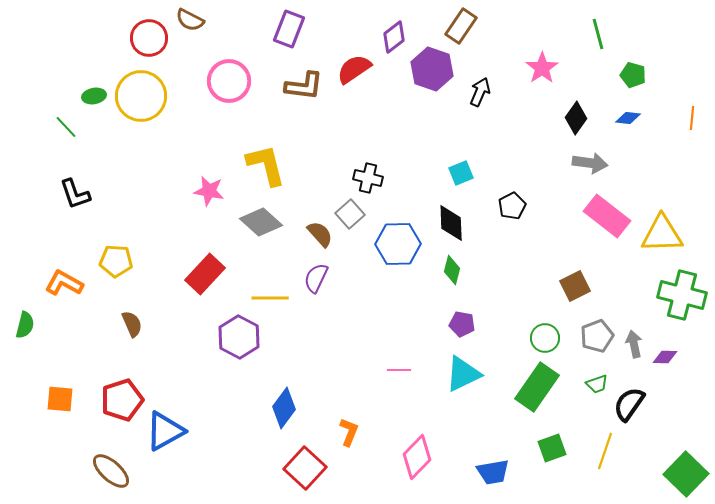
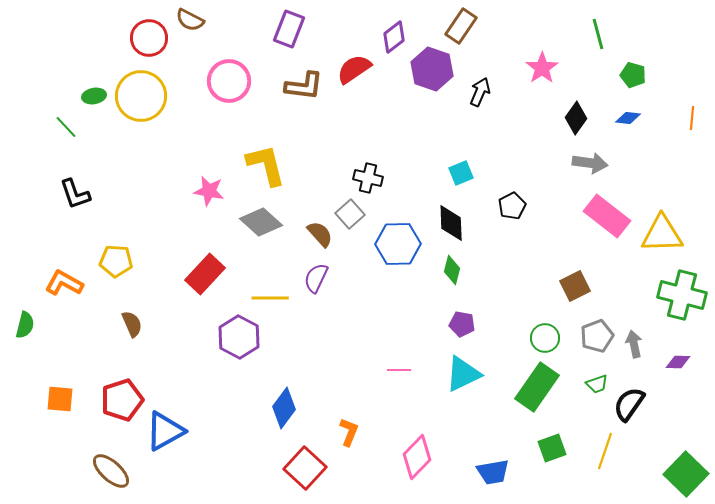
purple diamond at (665, 357): moved 13 px right, 5 px down
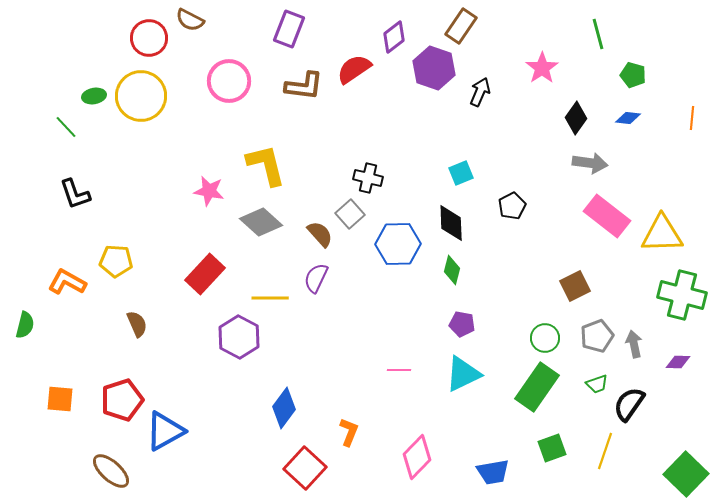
purple hexagon at (432, 69): moved 2 px right, 1 px up
orange L-shape at (64, 283): moved 3 px right, 1 px up
brown semicircle at (132, 324): moved 5 px right
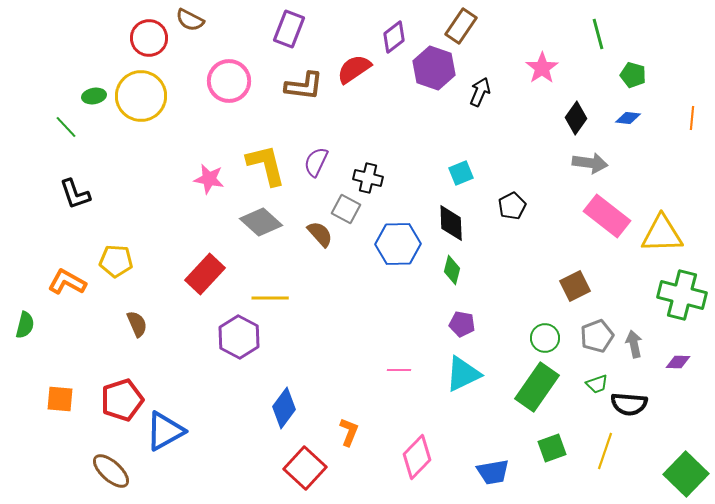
pink star at (209, 191): moved 12 px up
gray square at (350, 214): moved 4 px left, 5 px up; rotated 20 degrees counterclockwise
purple semicircle at (316, 278): moved 116 px up
black semicircle at (629, 404): rotated 120 degrees counterclockwise
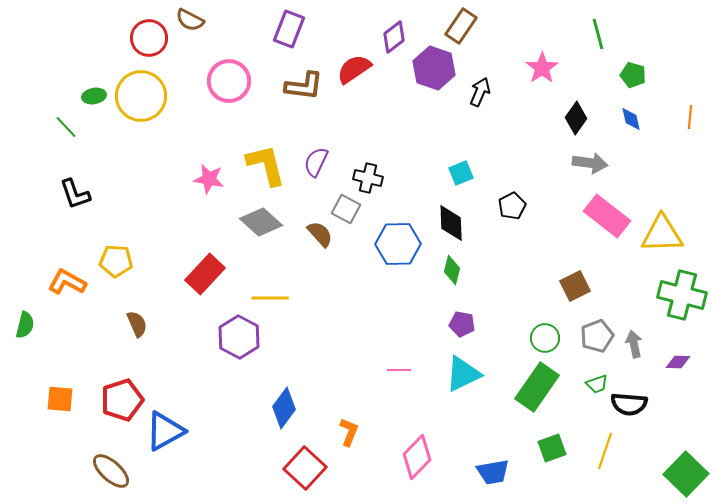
blue diamond at (628, 118): moved 3 px right, 1 px down; rotated 70 degrees clockwise
orange line at (692, 118): moved 2 px left, 1 px up
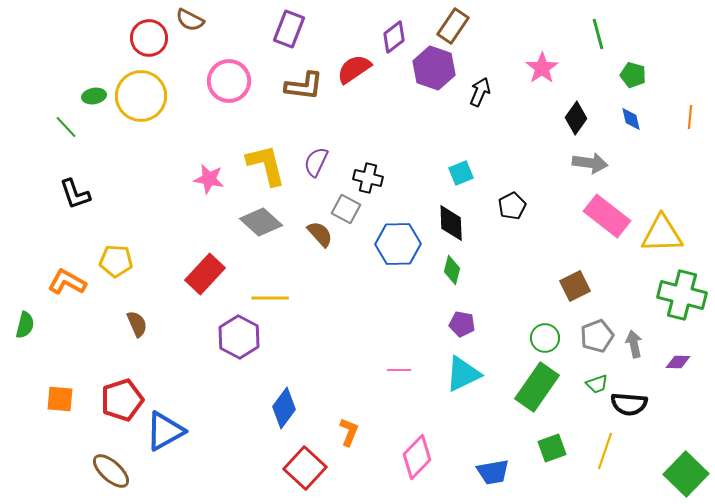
brown rectangle at (461, 26): moved 8 px left
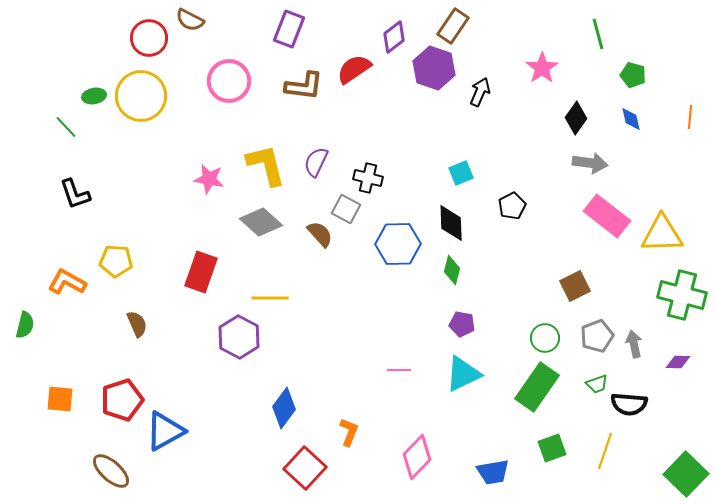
red rectangle at (205, 274): moved 4 px left, 2 px up; rotated 24 degrees counterclockwise
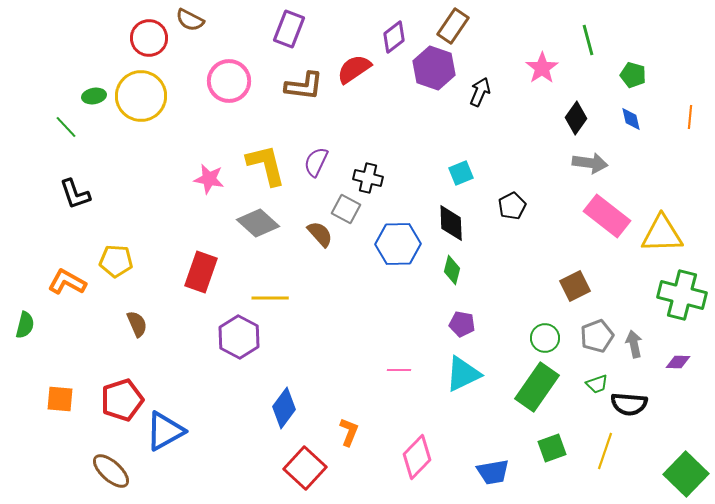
green line at (598, 34): moved 10 px left, 6 px down
gray diamond at (261, 222): moved 3 px left, 1 px down
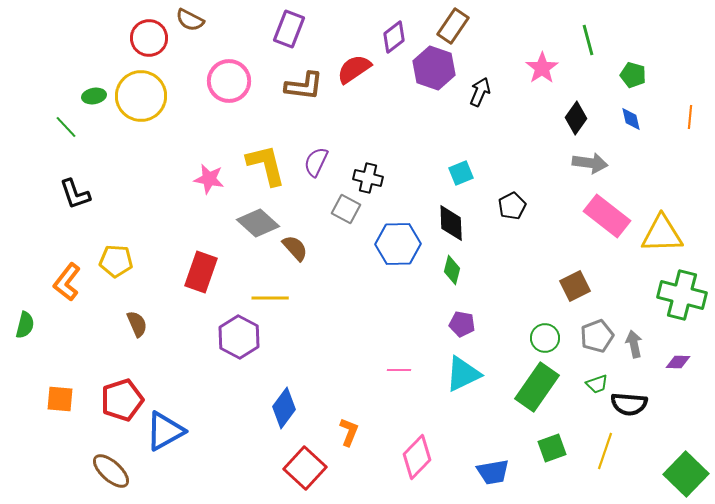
brown semicircle at (320, 234): moved 25 px left, 14 px down
orange L-shape at (67, 282): rotated 81 degrees counterclockwise
